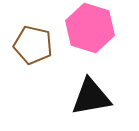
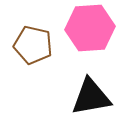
pink hexagon: rotated 21 degrees counterclockwise
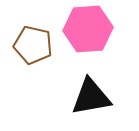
pink hexagon: moved 2 px left, 1 px down
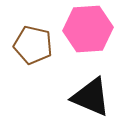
black triangle: rotated 33 degrees clockwise
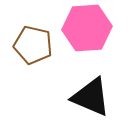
pink hexagon: moved 1 px left, 1 px up
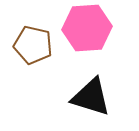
black triangle: rotated 6 degrees counterclockwise
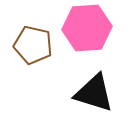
black triangle: moved 3 px right, 4 px up
